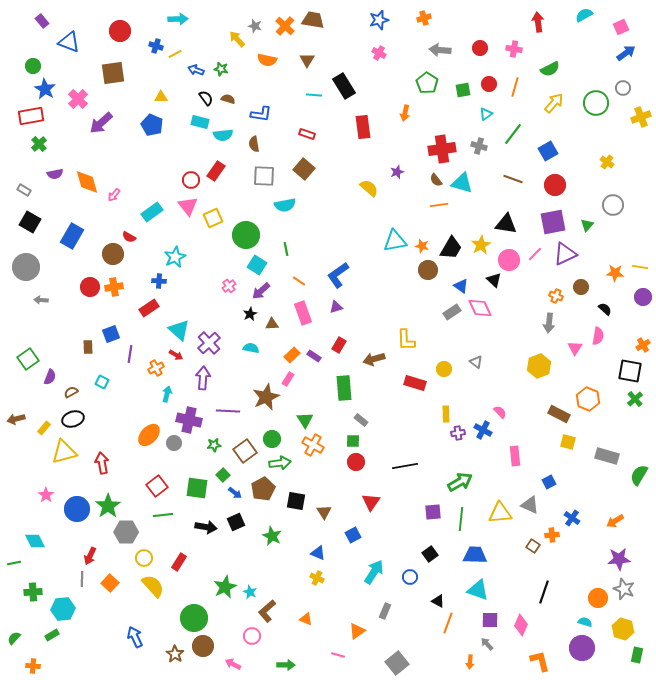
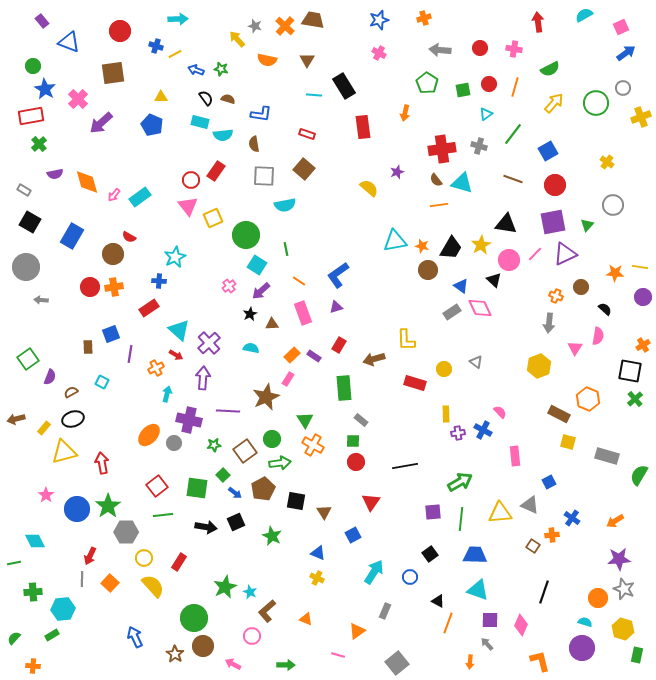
cyan rectangle at (152, 212): moved 12 px left, 15 px up
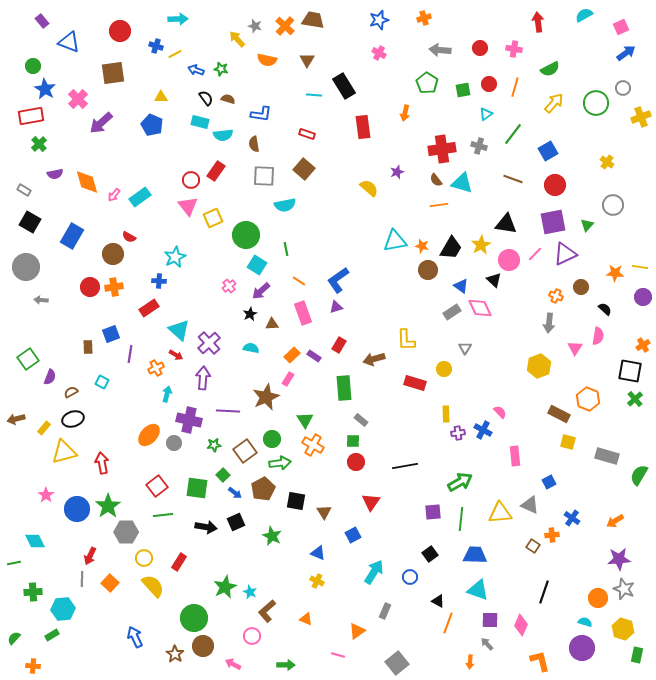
blue L-shape at (338, 275): moved 5 px down
gray triangle at (476, 362): moved 11 px left, 14 px up; rotated 24 degrees clockwise
yellow cross at (317, 578): moved 3 px down
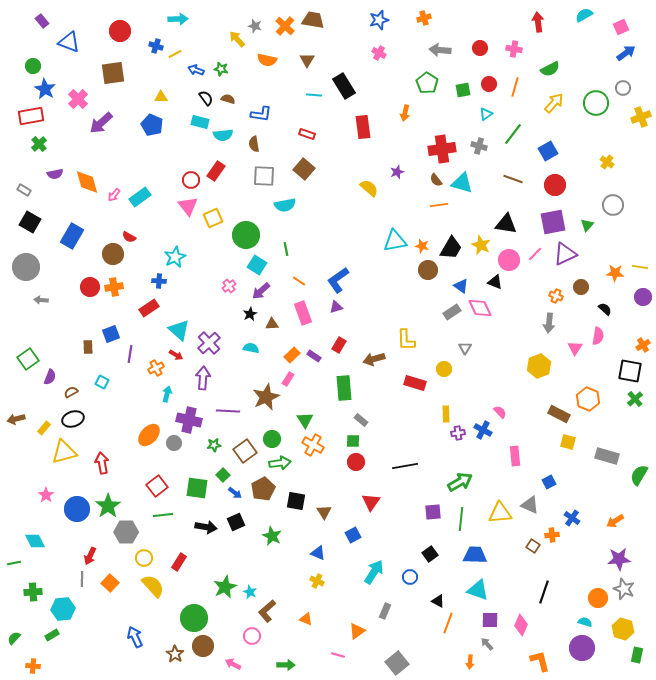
yellow star at (481, 245): rotated 18 degrees counterclockwise
black triangle at (494, 280): moved 1 px right, 2 px down; rotated 21 degrees counterclockwise
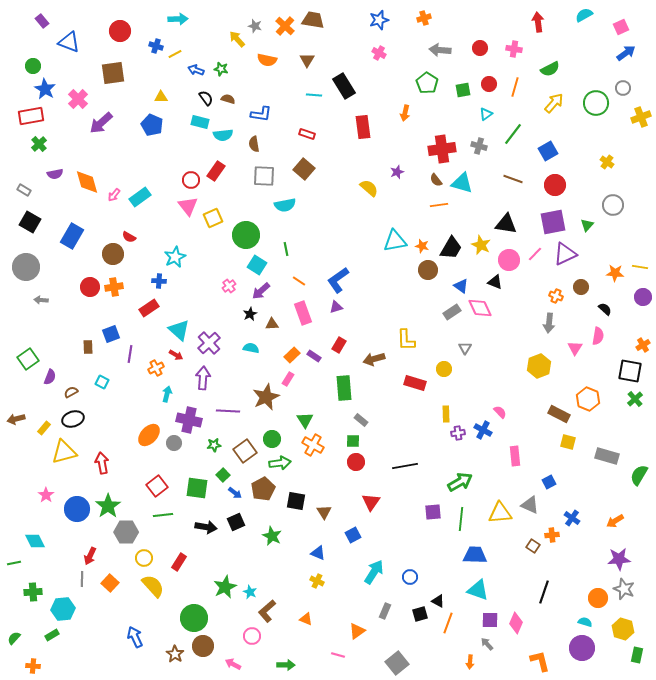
black square at (430, 554): moved 10 px left, 60 px down; rotated 21 degrees clockwise
pink diamond at (521, 625): moved 5 px left, 2 px up
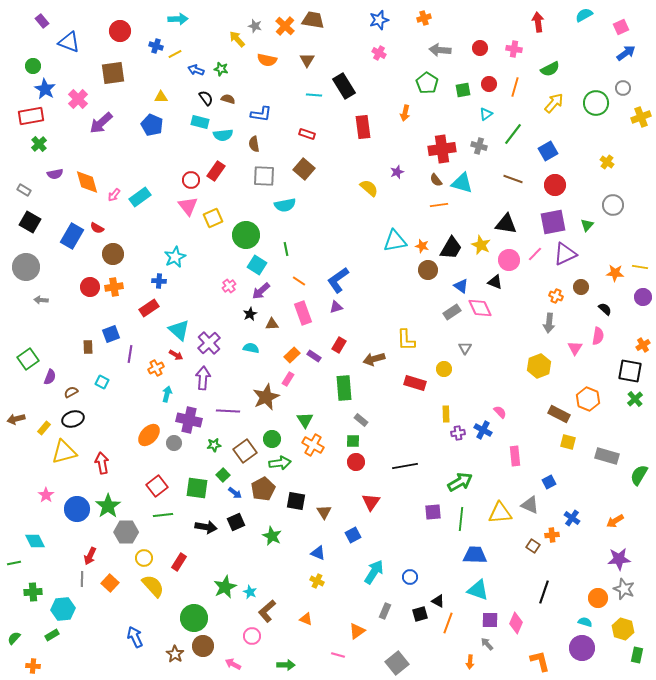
red semicircle at (129, 237): moved 32 px left, 9 px up
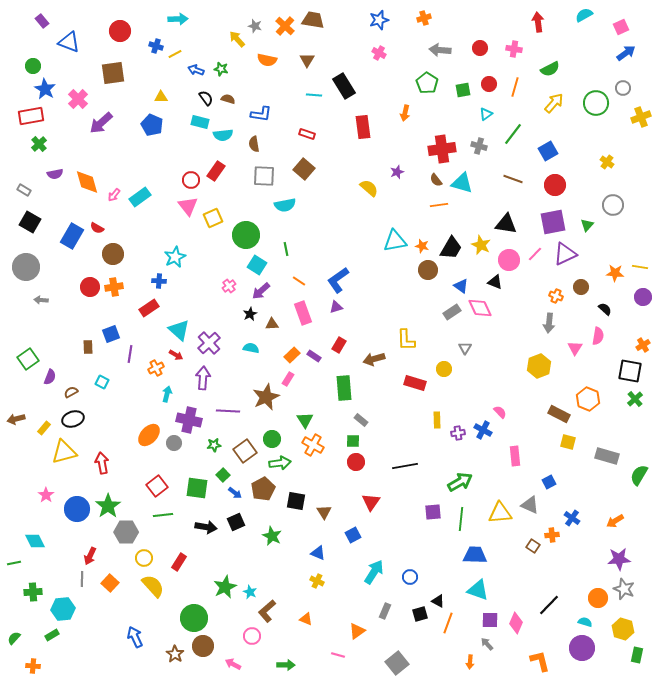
yellow rectangle at (446, 414): moved 9 px left, 6 px down
black line at (544, 592): moved 5 px right, 13 px down; rotated 25 degrees clockwise
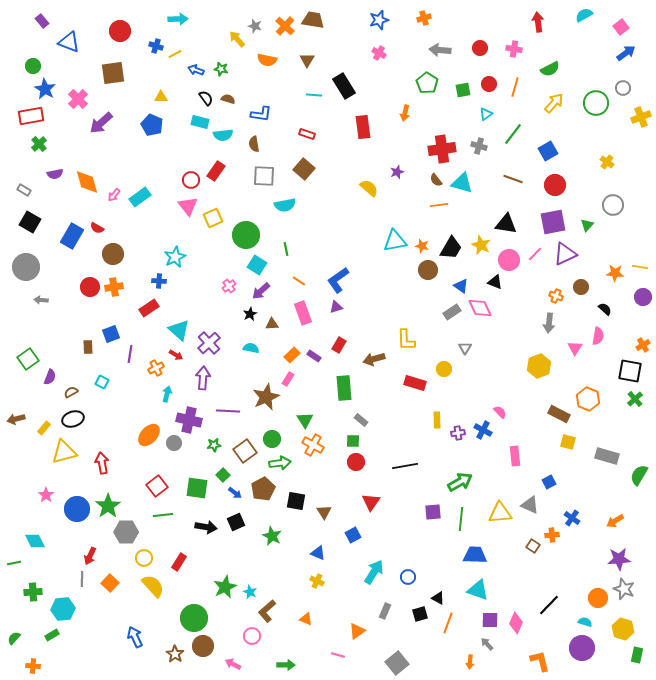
pink square at (621, 27): rotated 14 degrees counterclockwise
blue circle at (410, 577): moved 2 px left
black triangle at (438, 601): moved 3 px up
